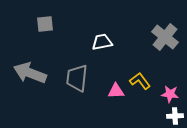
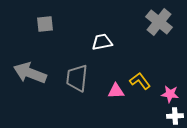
gray cross: moved 6 px left, 15 px up
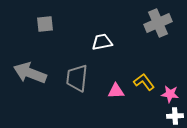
gray cross: moved 1 px left, 1 px down; rotated 28 degrees clockwise
yellow L-shape: moved 4 px right, 1 px down
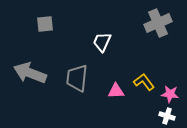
white trapezoid: rotated 55 degrees counterclockwise
white cross: moved 8 px left; rotated 21 degrees clockwise
